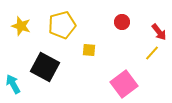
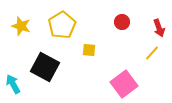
yellow pentagon: rotated 16 degrees counterclockwise
red arrow: moved 4 px up; rotated 18 degrees clockwise
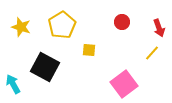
yellow star: moved 1 px down
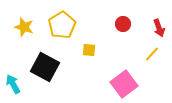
red circle: moved 1 px right, 2 px down
yellow star: moved 3 px right
yellow line: moved 1 px down
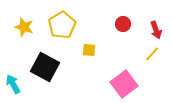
red arrow: moved 3 px left, 2 px down
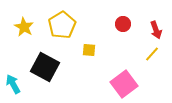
yellow star: rotated 12 degrees clockwise
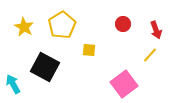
yellow line: moved 2 px left, 1 px down
